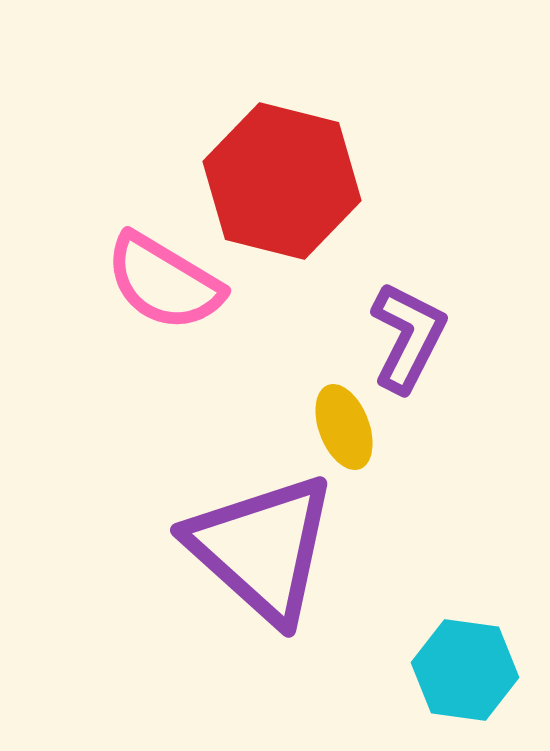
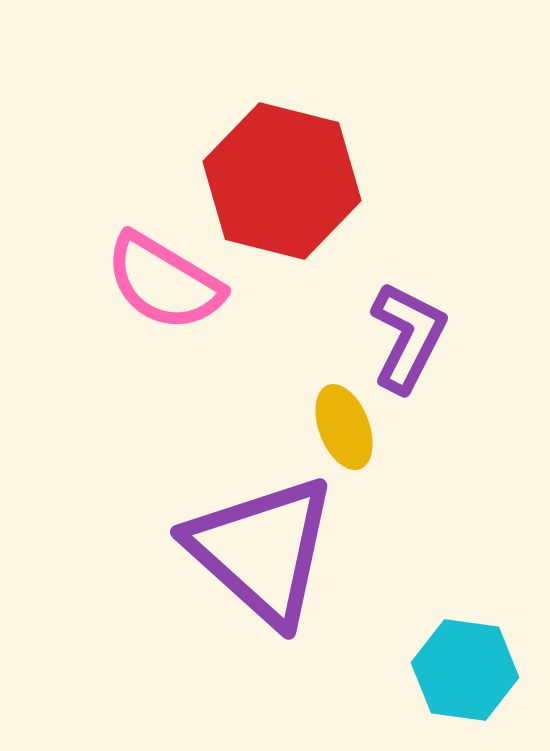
purple triangle: moved 2 px down
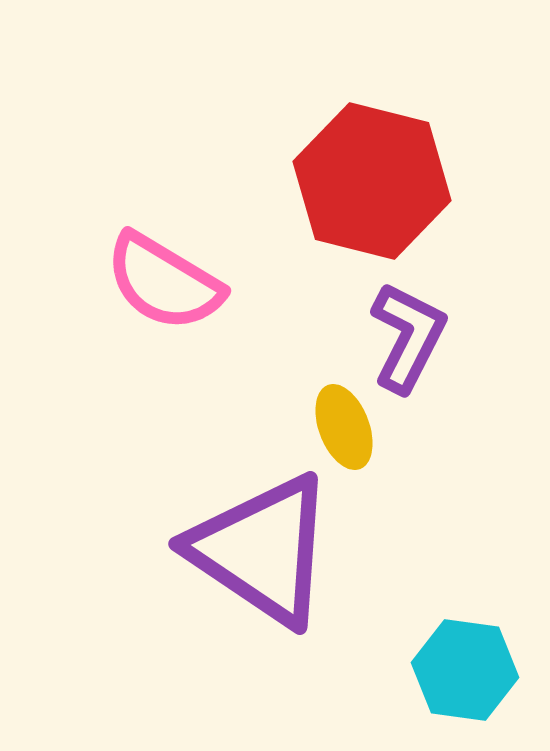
red hexagon: moved 90 px right
purple triangle: rotated 8 degrees counterclockwise
